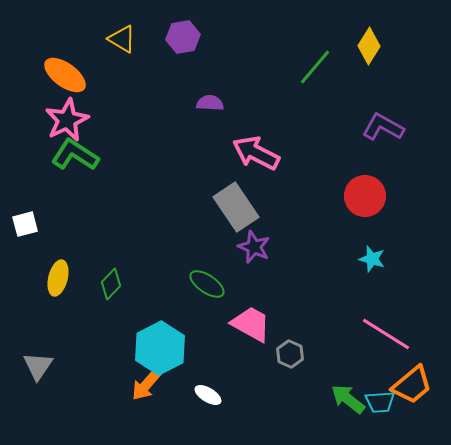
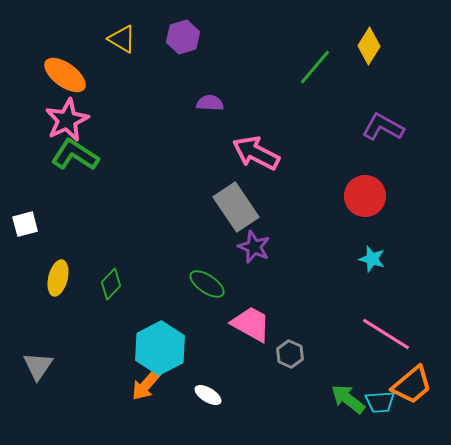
purple hexagon: rotated 8 degrees counterclockwise
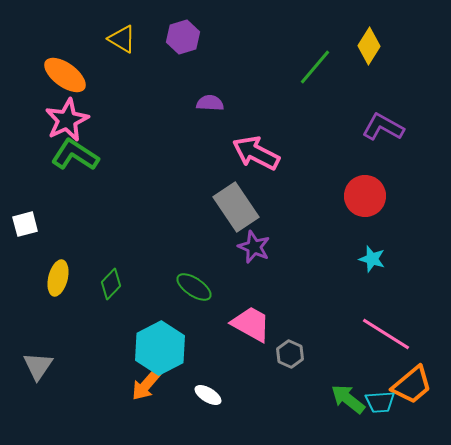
green ellipse: moved 13 px left, 3 px down
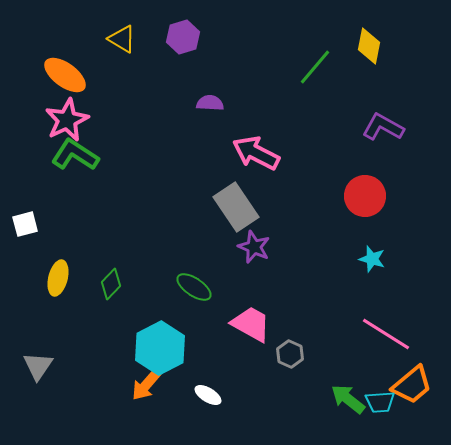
yellow diamond: rotated 21 degrees counterclockwise
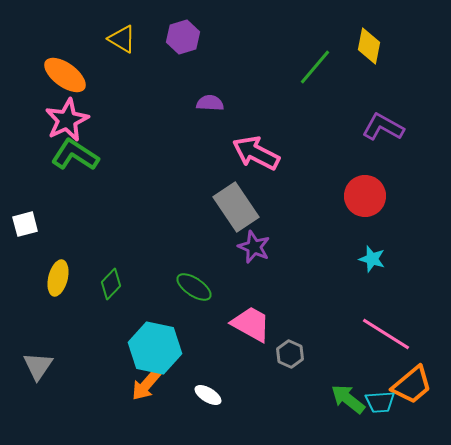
cyan hexagon: moved 5 px left; rotated 21 degrees counterclockwise
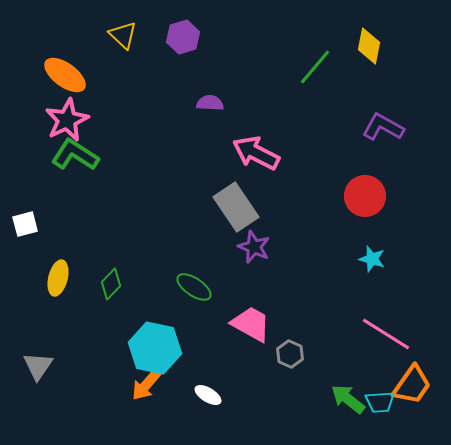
yellow triangle: moved 1 px right, 4 px up; rotated 12 degrees clockwise
orange trapezoid: rotated 15 degrees counterclockwise
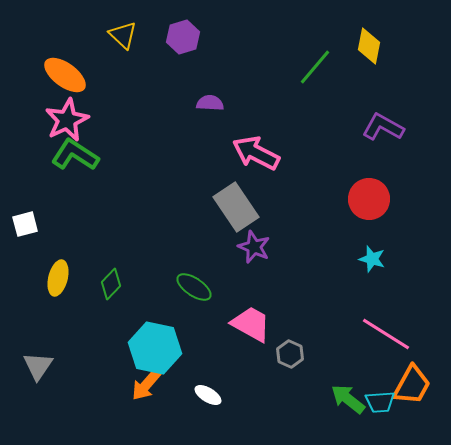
red circle: moved 4 px right, 3 px down
orange trapezoid: rotated 6 degrees counterclockwise
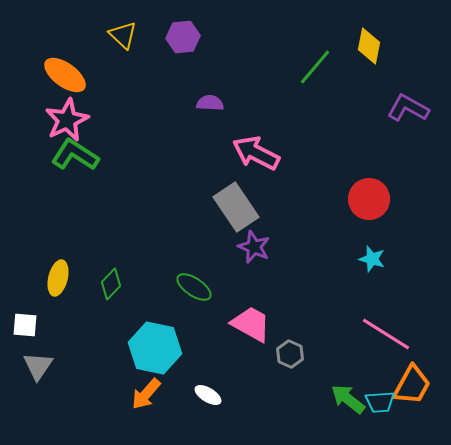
purple hexagon: rotated 12 degrees clockwise
purple L-shape: moved 25 px right, 19 px up
white square: moved 101 px down; rotated 20 degrees clockwise
orange arrow: moved 9 px down
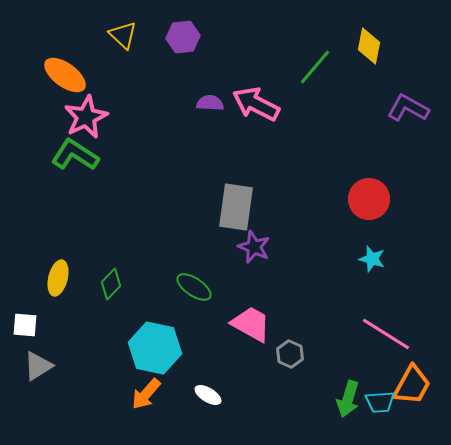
pink star: moved 19 px right, 3 px up
pink arrow: moved 49 px up
gray rectangle: rotated 42 degrees clockwise
gray triangle: rotated 24 degrees clockwise
green arrow: rotated 111 degrees counterclockwise
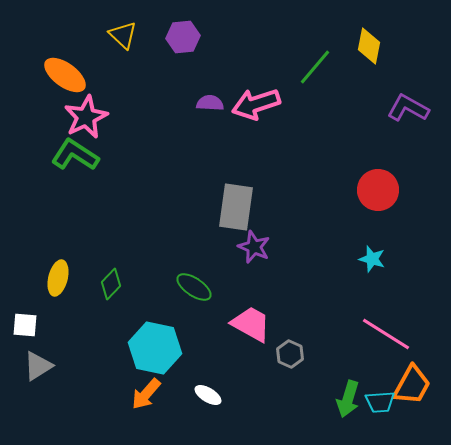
pink arrow: rotated 45 degrees counterclockwise
red circle: moved 9 px right, 9 px up
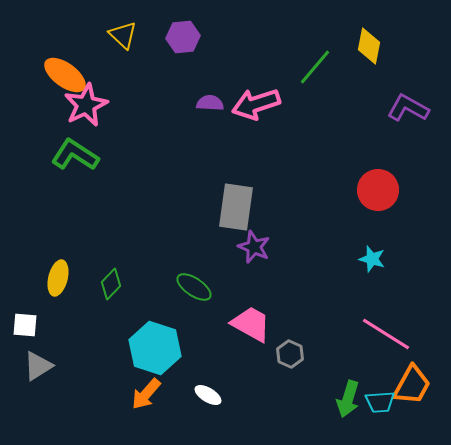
pink star: moved 12 px up
cyan hexagon: rotated 6 degrees clockwise
